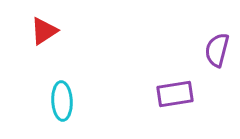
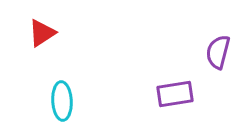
red triangle: moved 2 px left, 2 px down
purple semicircle: moved 1 px right, 2 px down
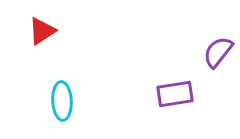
red triangle: moved 2 px up
purple semicircle: rotated 24 degrees clockwise
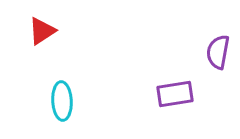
purple semicircle: rotated 28 degrees counterclockwise
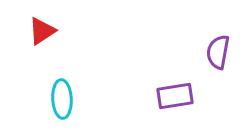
purple rectangle: moved 2 px down
cyan ellipse: moved 2 px up
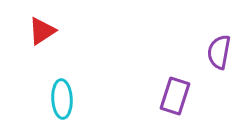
purple semicircle: moved 1 px right
purple rectangle: rotated 63 degrees counterclockwise
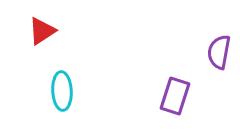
cyan ellipse: moved 8 px up
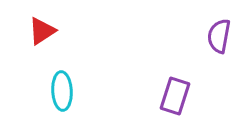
purple semicircle: moved 16 px up
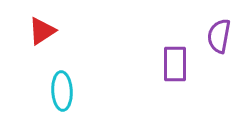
purple rectangle: moved 32 px up; rotated 18 degrees counterclockwise
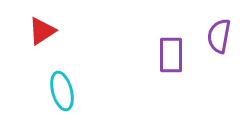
purple rectangle: moved 4 px left, 9 px up
cyan ellipse: rotated 12 degrees counterclockwise
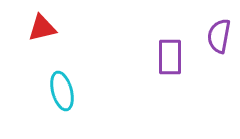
red triangle: moved 3 px up; rotated 20 degrees clockwise
purple rectangle: moved 1 px left, 2 px down
